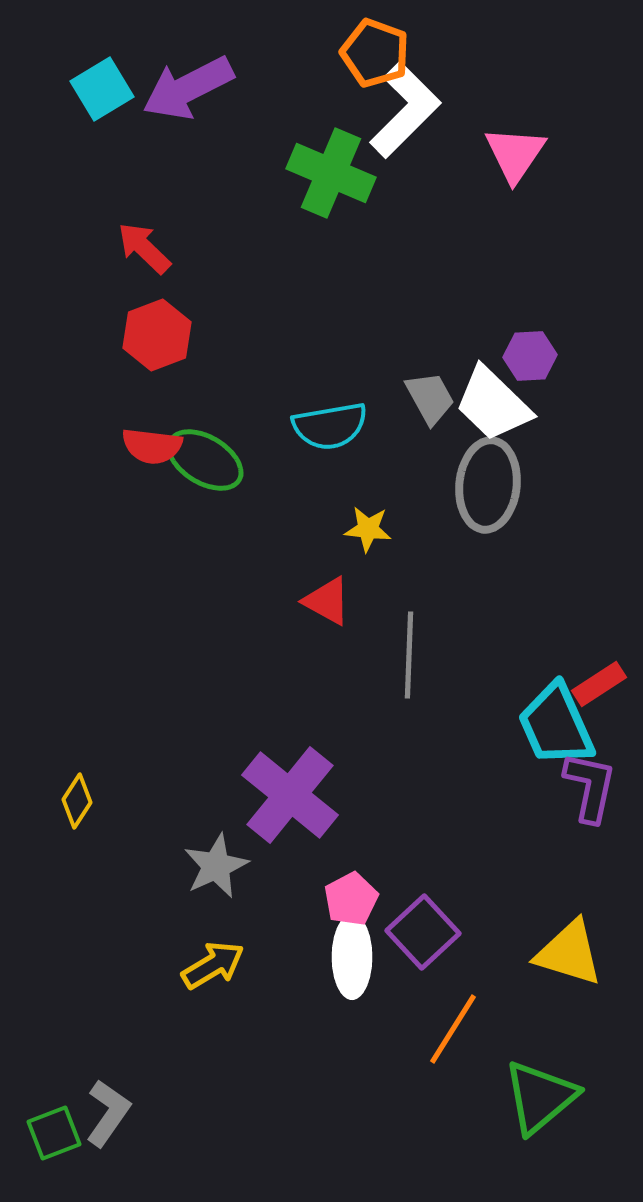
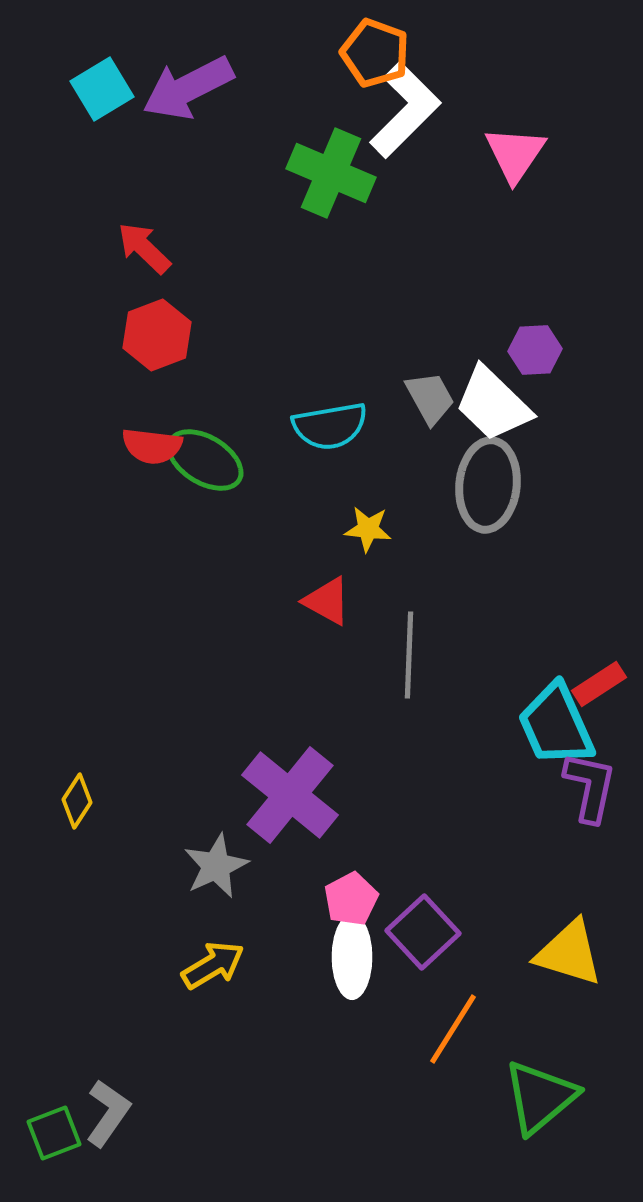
purple hexagon: moved 5 px right, 6 px up
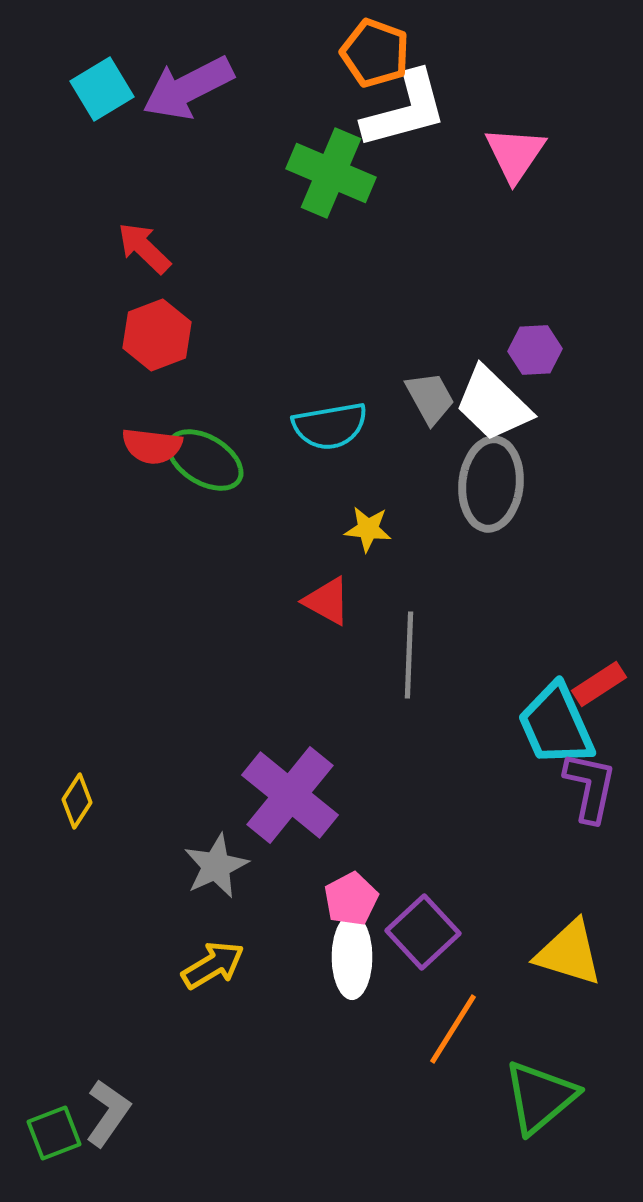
white L-shape: rotated 30 degrees clockwise
gray ellipse: moved 3 px right, 1 px up
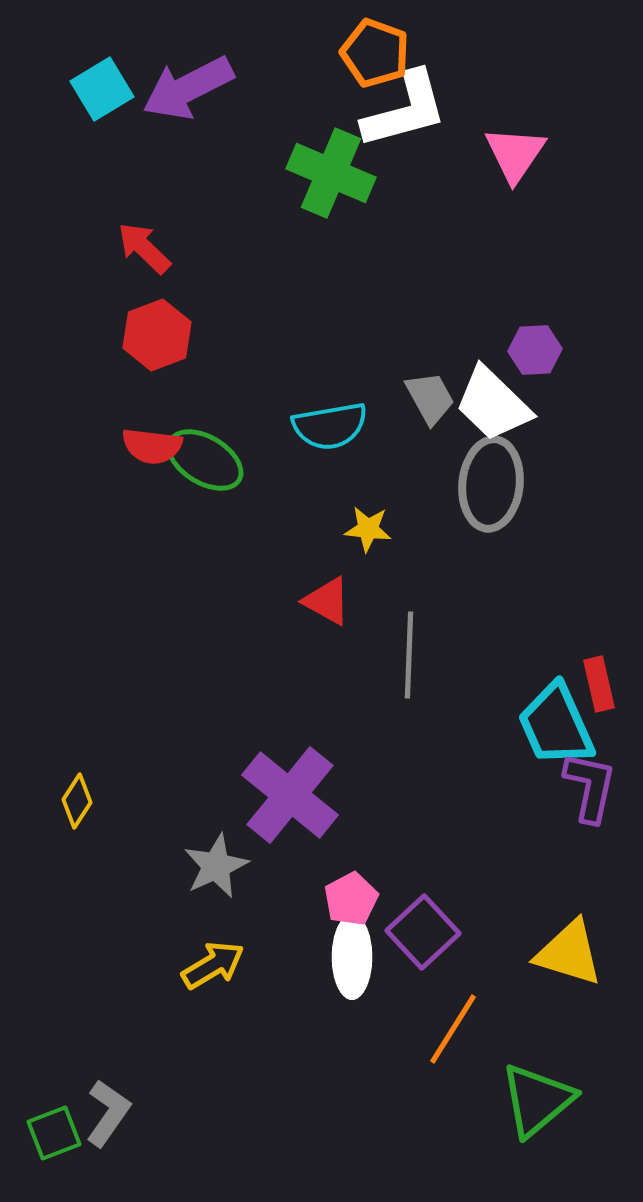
red rectangle: rotated 70 degrees counterclockwise
green triangle: moved 3 px left, 3 px down
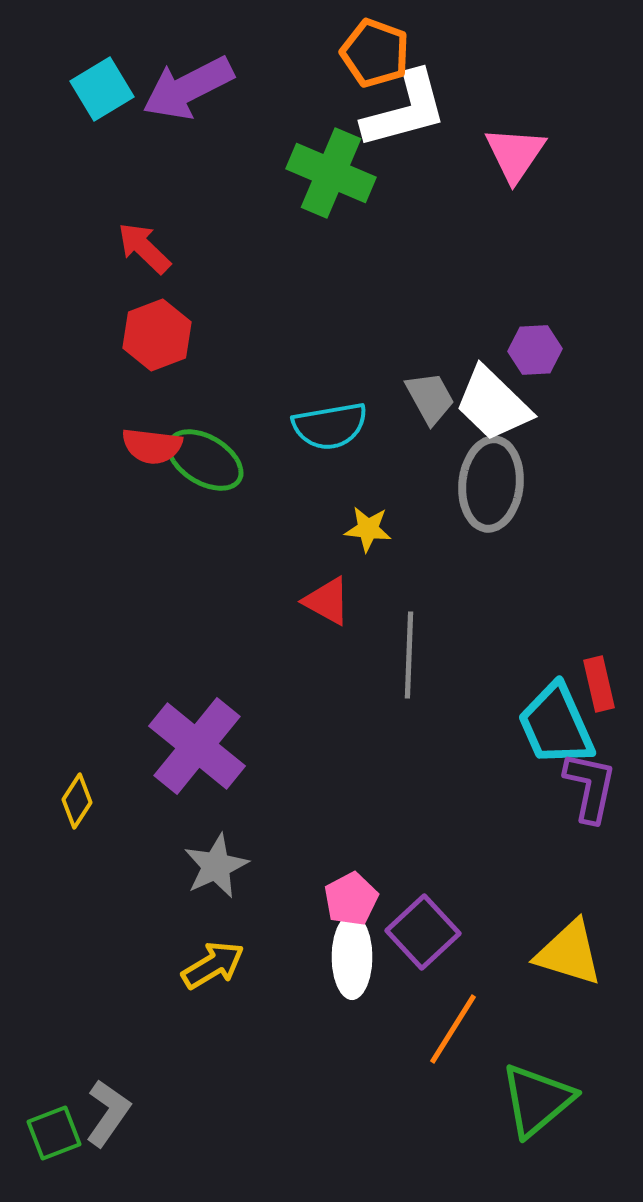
purple cross: moved 93 px left, 49 px up
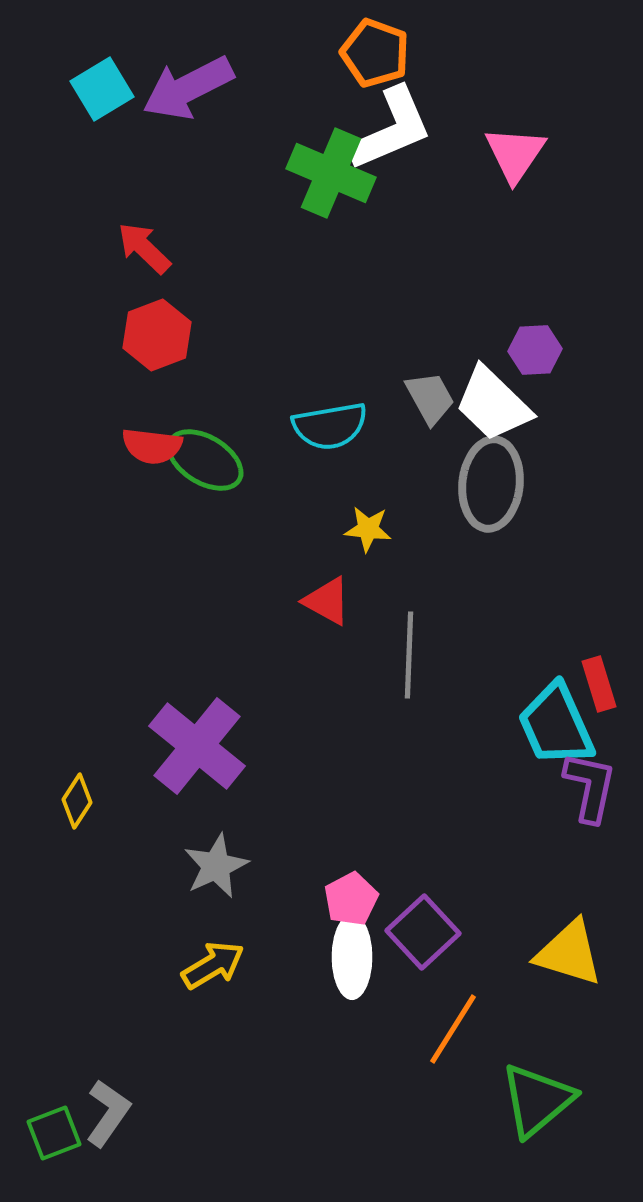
white L-shape: moved 14 px left, 19 px down; rotated 8 degrees counterclockwise
red rectangle: rotated 4 degrees counterclockwise
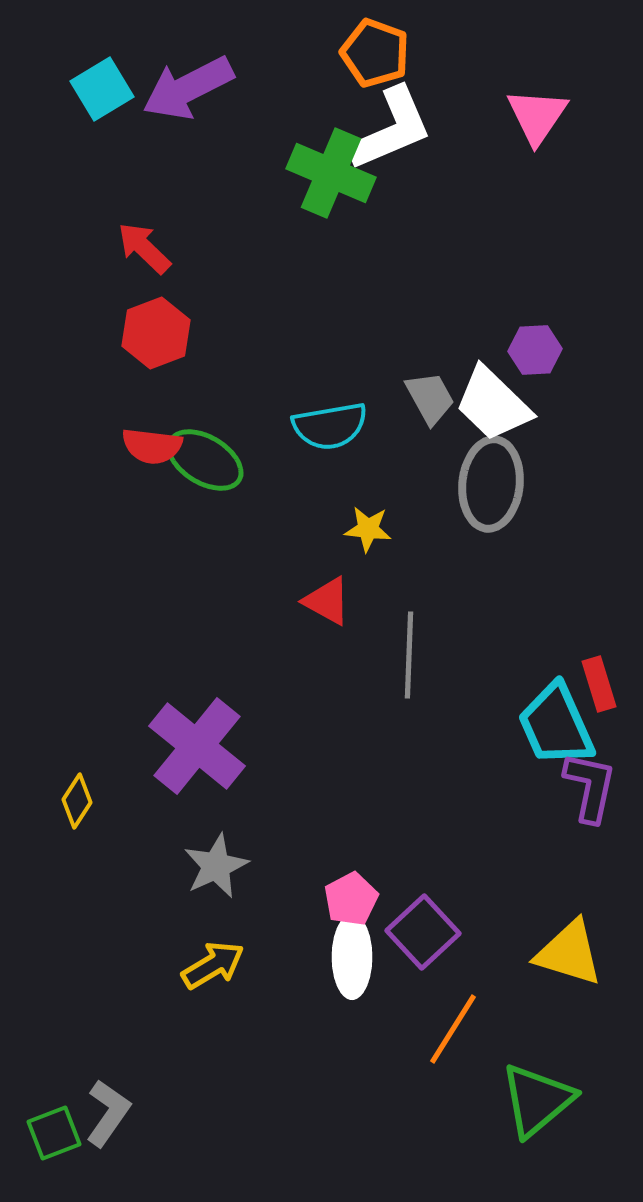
pink triangle: moved 22 px right, 38 px up
red hexagon: moved 1 px left, 2 px up
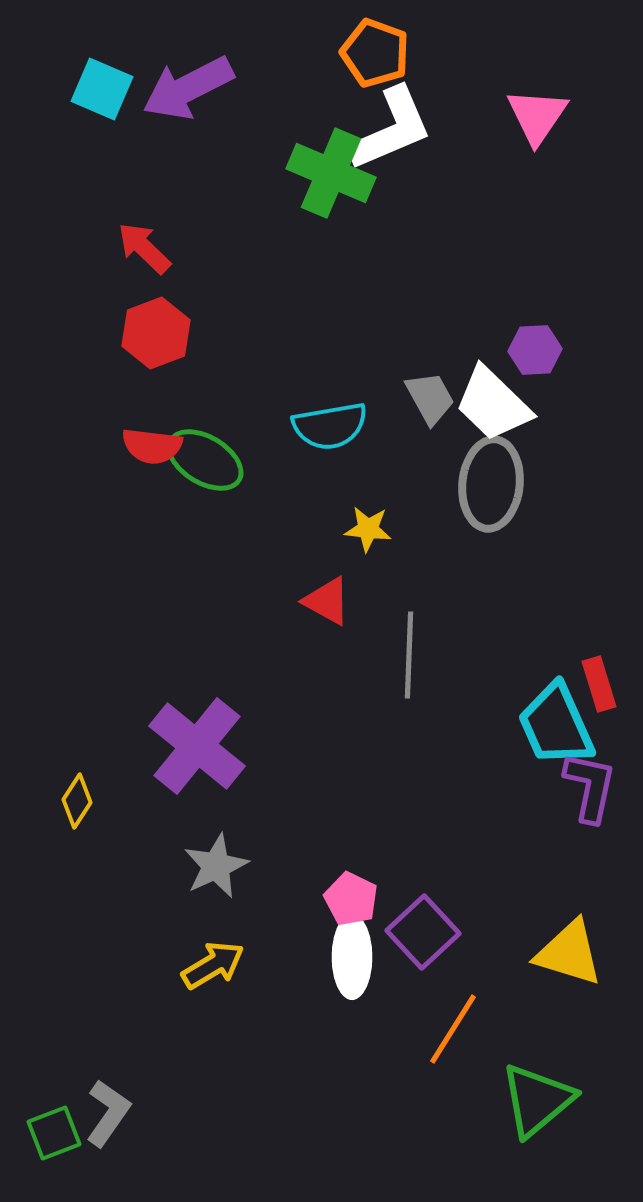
cyan square: rotated 36 degrees counterclockwise
pink pentagon: rotated 18 degrees counterclockwise
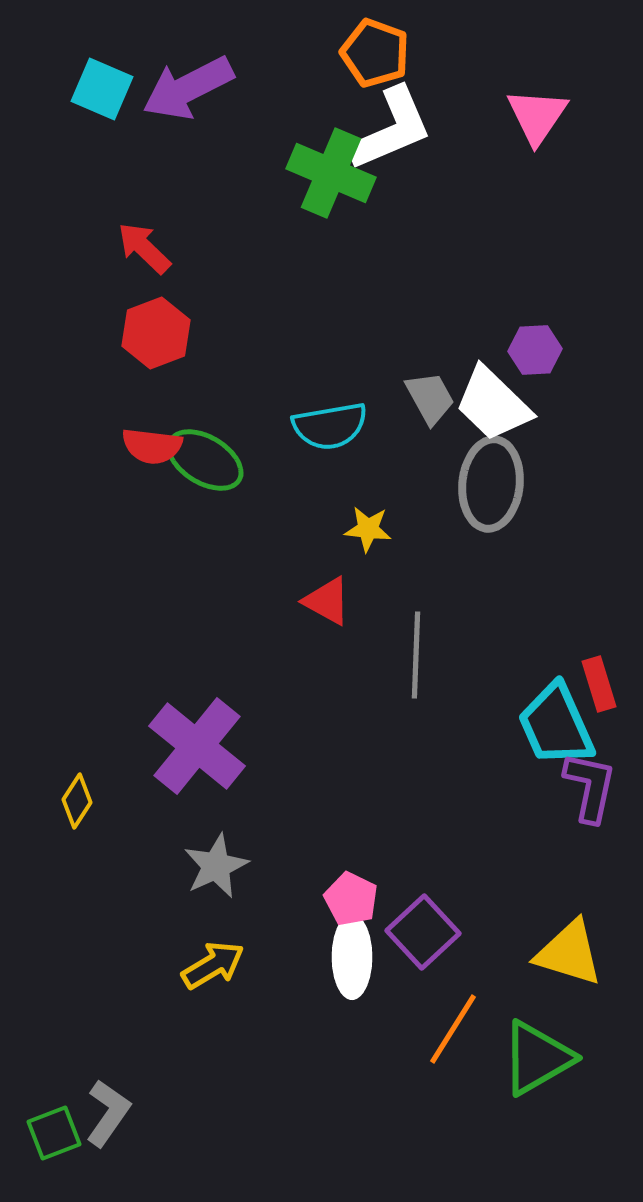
gray line: moved 7 px right
green triangle: moved 42 px up; rotated 10 degrees clockwise
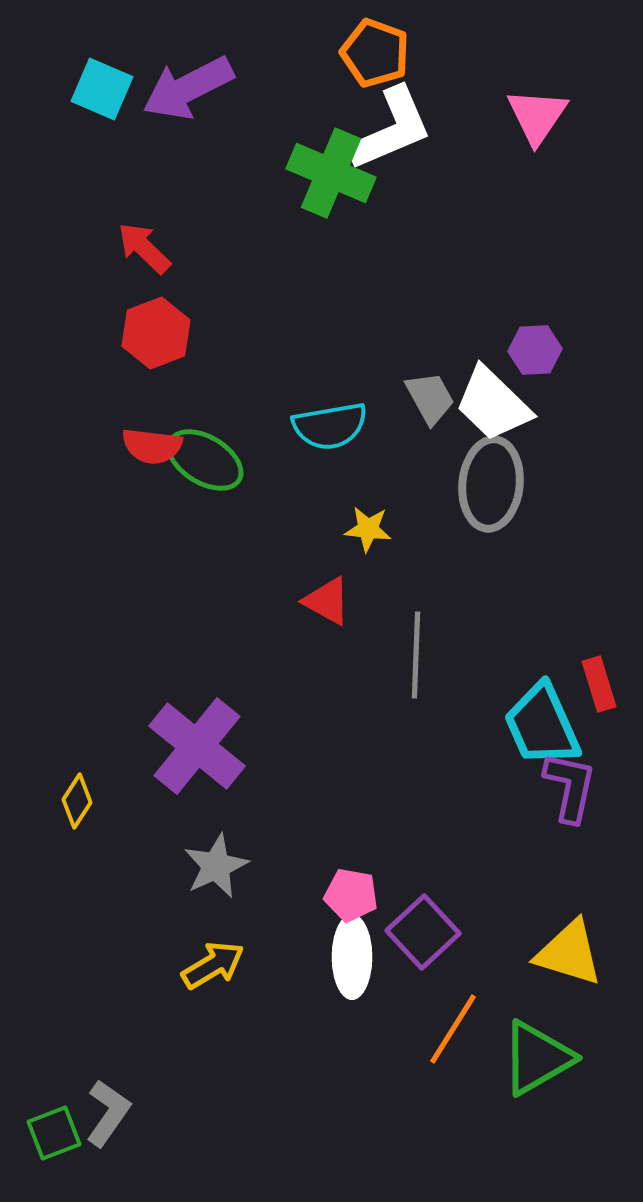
cyan trapezoid: moved 14 px left
purple L-shape: moved 20 px left
pink pentagon: moved 4 px up; rotated 16 degrees counterclockwise
